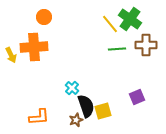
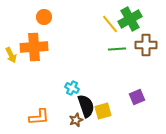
green cross: rotated 25 degrees clockwise
cyan cross: rotated 16 degrees counterclockwise
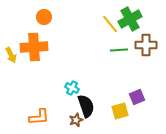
green line: moved 2 px right, 1 px down
yellow square: moved 17 px right
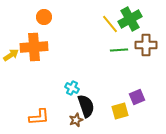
yellow arrow: rotated 98 degrees counterclockwise
